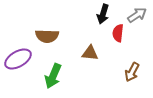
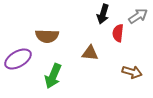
gray arrow: moved 1 px right, 1 px down
brown arrow: rotated 102 degrees counterclockwise
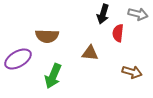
gray arrow: moved 2 px up; rotated 48 degrees clockwise
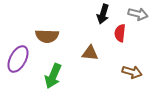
red semicircle: moved 2 px right
purple ellipse: rotated 32 degrees counterclockwise
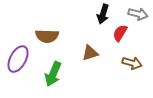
red semicircle: rotated 24 degrees clockwise
brown triangle: rotated 24 degrees counterclockwise
brown arrow: moved 9 px up
green arrow: moved 2 px up
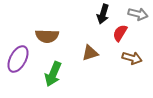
brown arrow: moved 5 px up
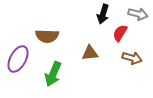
brown triangle: rotated 12 degrees clockwise
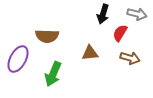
gray arrow: moved 1 px left
brown arrow: moved 2 px left
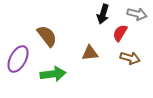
brown semicircle: rotated 130 degrees counterclockwise
green arrow: rotated 120 degrees counterclockwise
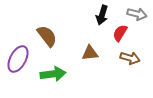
black arrow: moved 1 px left, 1 px down
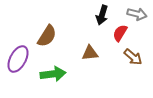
brown semicircle: rotated 70 degrees clockwise
brown arrow: moved 3 px right, 1 px up; rotated 24 degrees clockwise
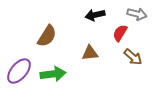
black arrow: moved 7 px left; rotated 60 degrees clockwise
purple ellipse: moved 1 px right, 12 px down; rotated 12 degrees clockwise
